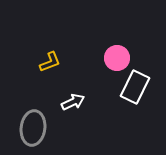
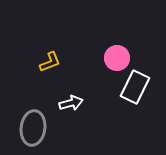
white arrow: moved 2 px left, 1 px down; rotated 10 degrees clockwise
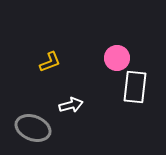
white rectangle: rotated 20 degrees counterclockwise
white arrow: moved 2 px down
gray ellipse: rotated 76 degrees counterclockwise
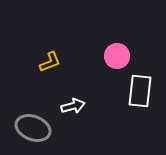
pink circle: moved 2 px up
white rectangle: moved 5 px right, 4 px down
white arrow: moved 2 px right, 1 px down
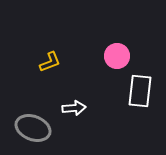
white arrow: moved 1 px right, 2 px down; rotated 10 degrees clockwise
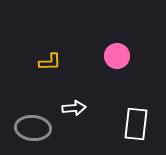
yellow L-shape: rotated 20 degrees clockwise
white rectangle: moved 4 px left, 33 px down
gray ellipse: rotated 16 degrees counterclockwise
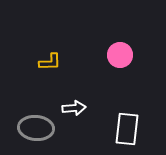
pink circle: moved 3 px right, 1 px up
white rectangle: moved 9 px left, 5 px down
gray ellipse: moved 3 px right
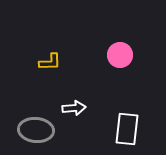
gray ellipse: moved 2 px down
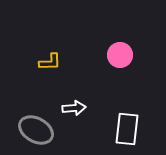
gray ellipse: rotated 24 degrees clockwise
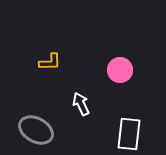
pink circle: moved 15 px down
white arrow: moved 7 px right, 4 px up; rotated 110 degrees counterclockwise
white rectangle: moved 2 px right, 5 px down
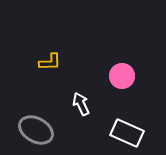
pink circle: moved 2 px right, 6 px down
white rectangle: moved 2 px left, 1 px up; rotated 72 degrees counterclockwise
